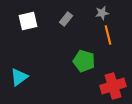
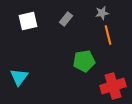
green pentagon: rotated 25 degrees counterclockwise
cyan triangle: rotated 18 degrees counterclockwise
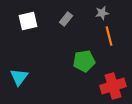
orange line: moved 1 px right, 1 px down
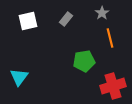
gray star: rotated 24 degrees counterclockwise
orange line: moved 1 px right, 2 px down
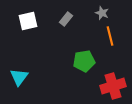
gray star: rotated 16 degrees counterclockwise
orange line: moved 2 px up
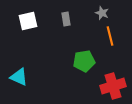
gray rectangle: rotated 48 degrees counterclockwise
cyan triangle: rotated 42 degrees counterclockwise
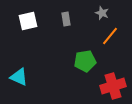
orange line: rotated 54 degrees clockwise
green pentagon: moved 1 px right
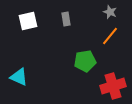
gray star: moved 8 px right, 1 px up
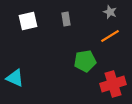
orange line: rotated 18 degrees clockwise
cyan triangle: moved 4 px left, 1 px down
red cross: moved 2 px up
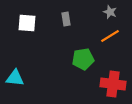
white square: moved 1 px left, 2 px down; rotated 18 degrees clockwise
green pentagon: moved 2 px left, 2 px up
cyan triangle: rotated 18 degrees counterclockwise
red cross: rotated 25 degrees clockwise
